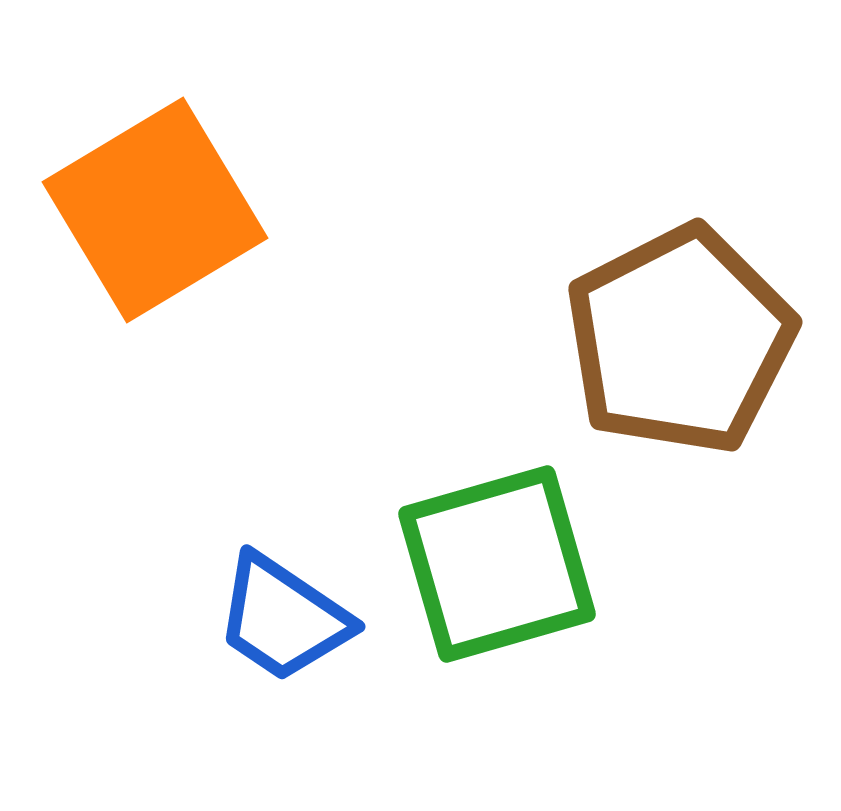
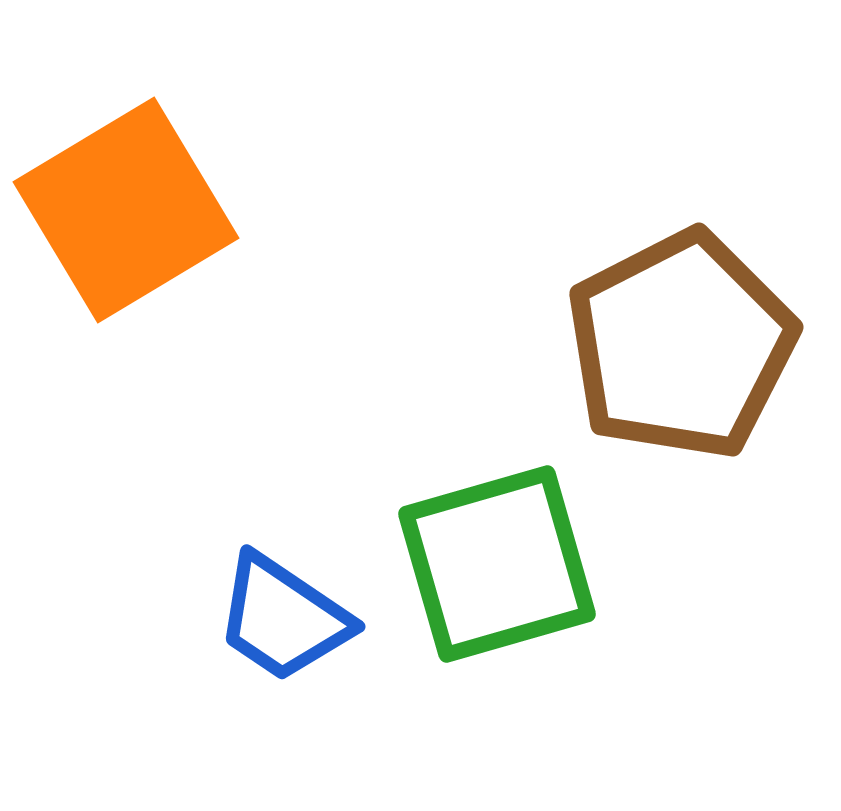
orange square: moved 29 px left
brown pentagon: moved 1 px right, 5 px down
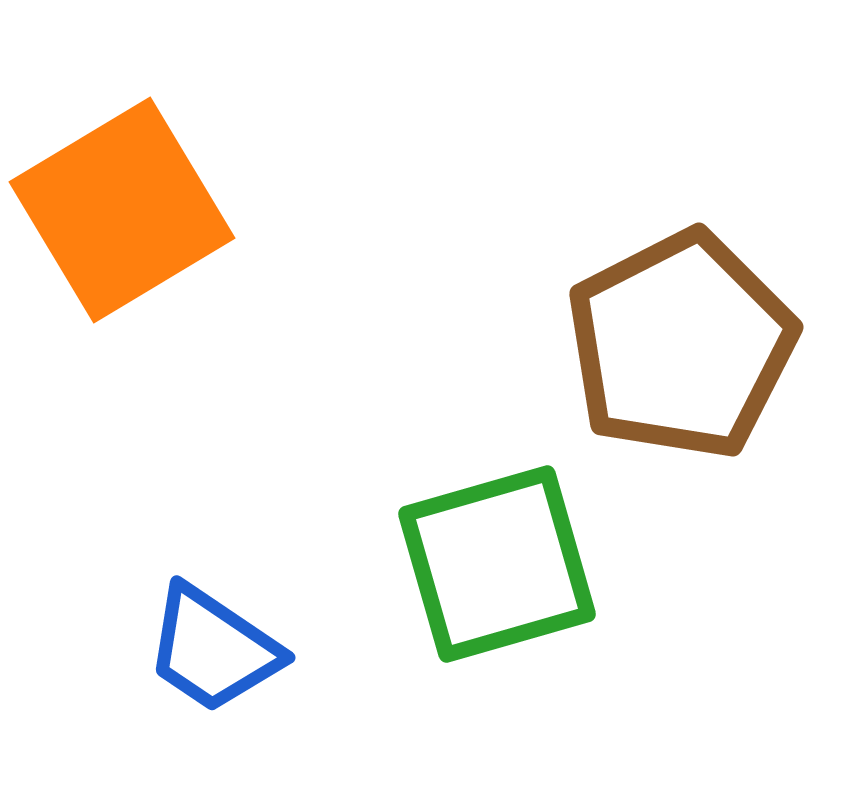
orange square: moved 4 px left
blue trapezoid: moved 70 px left, 31 px down
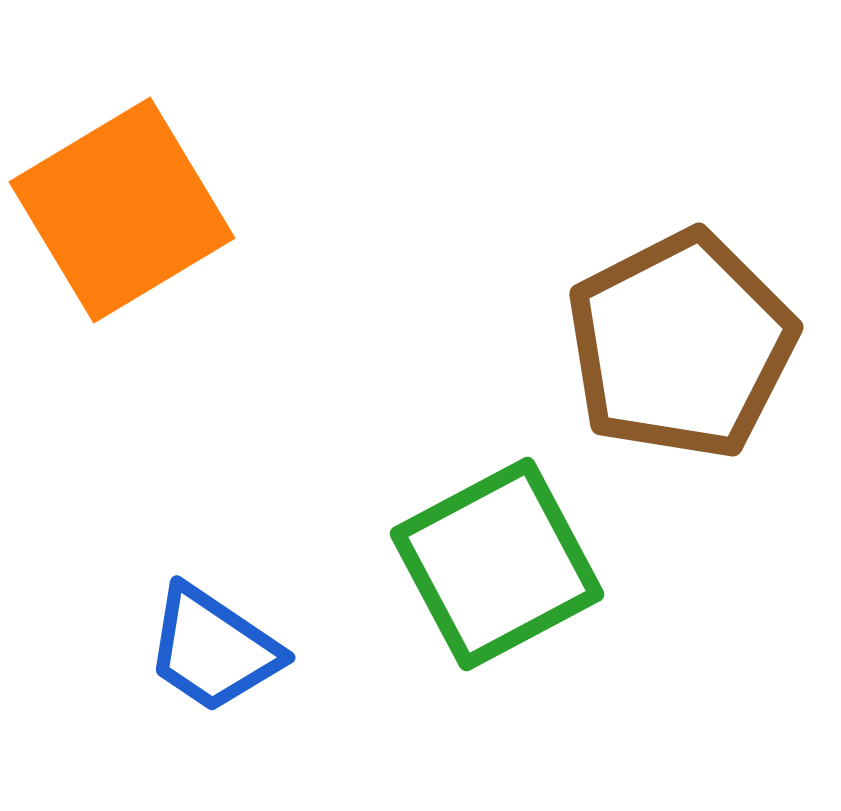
green square: rotated 12 degrees counterclockwise
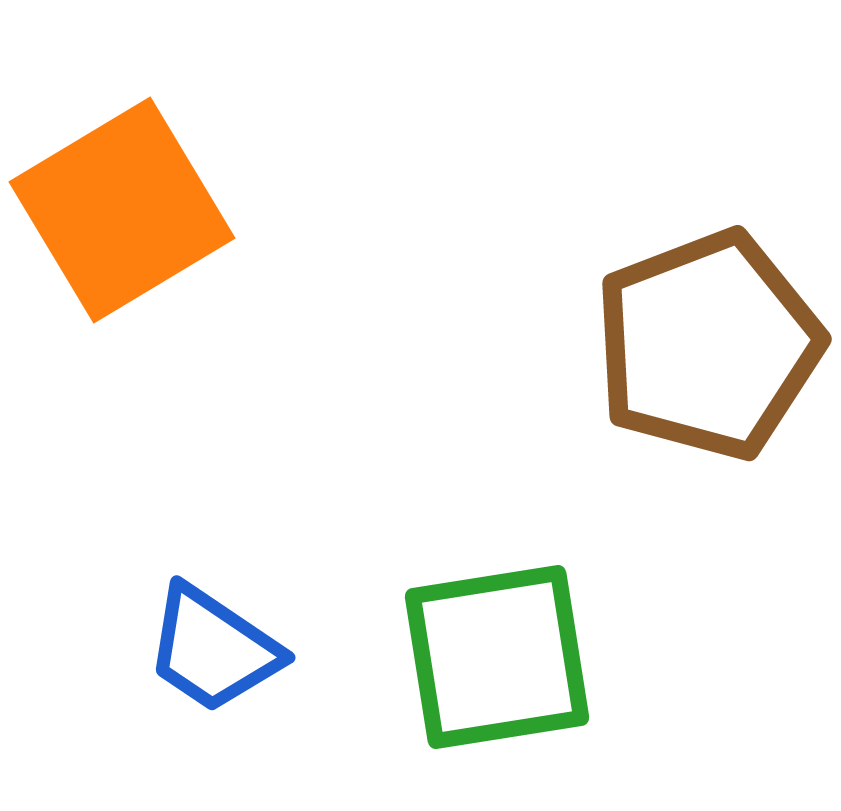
brown pentagon: moved 27 px right; rotated 6 degrees clockwise
green square: moved 93 px down; rotated 19 degrees clockwise
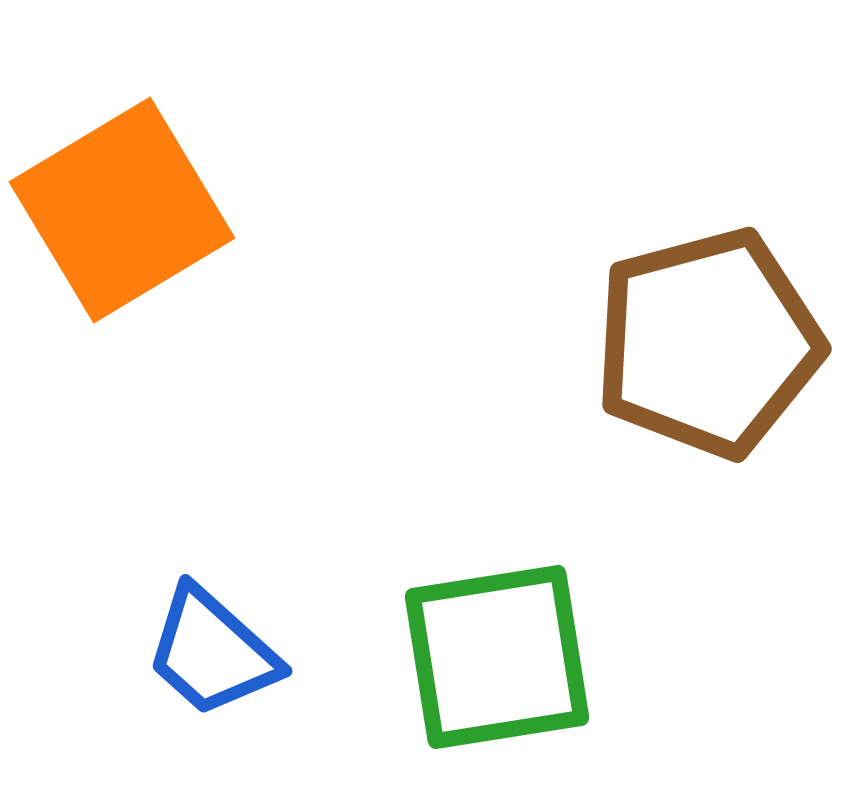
brown pentagon: moved 2 px up; rotated 6 degrees clockwise
blue trapezoid: moved 1 px left, 3 px down; rotated 8 degrees clockwise
